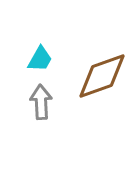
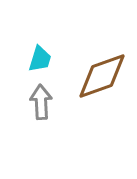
cyan trapezoid: rotated 12 degrees counterclockwise
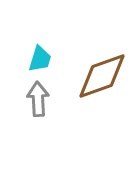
gray arrow: moved 3 px left, 3 px up
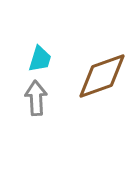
gray arrow: moved 2 px left, 1 px up
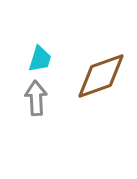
brown diamond: moved 1 px left
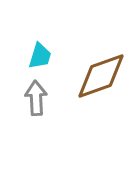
cyan trapezoid: moved 3 px up
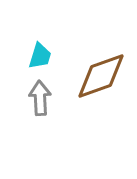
gray arrow: moved 4 px right
